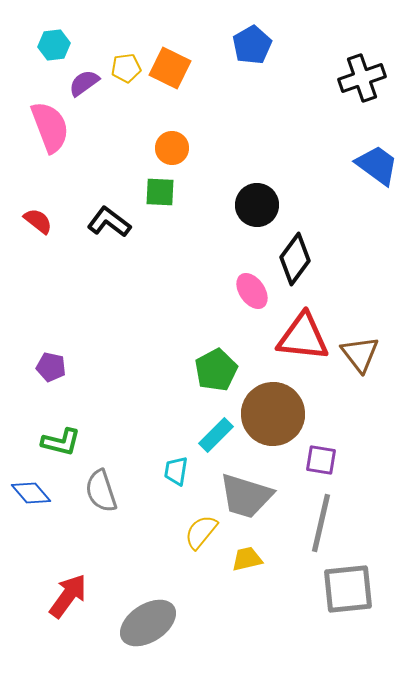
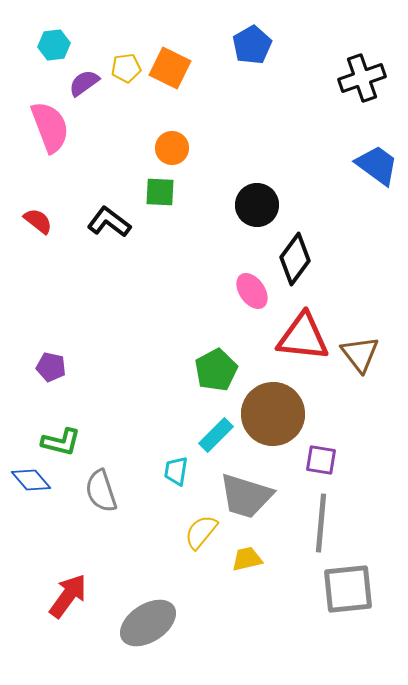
blue diamond: moved 13 px up
gray line: rotated 8 degrees counterclockwise
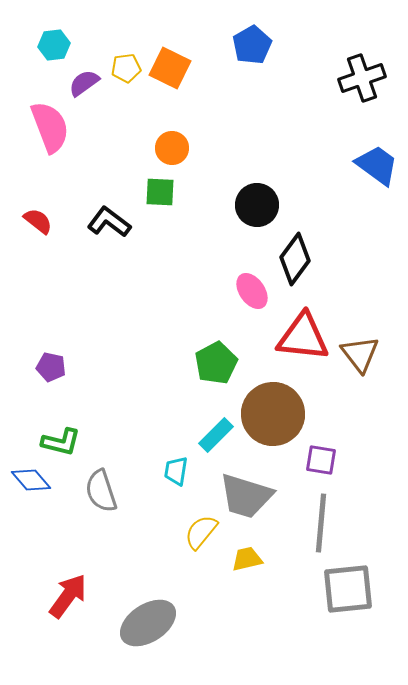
green pentagon: moved 7 px up
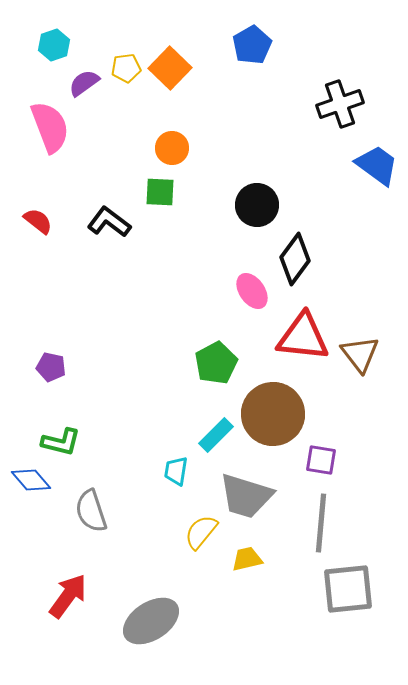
cyan hexagon: rotated 12 degrees counterclockwise
orange square: rotated 18 degrees clockwise
black cross: moved 22 px left, 26 px down
gray semicircle: moved 10 px left, 20 px down
gray ellipse: moved 3 px right, 2 px up
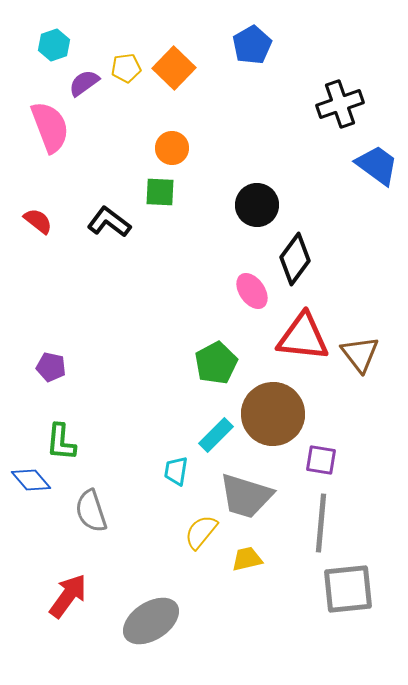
orange square: moved 4 px right
green L-shape: rotated 81 degrees clockwise
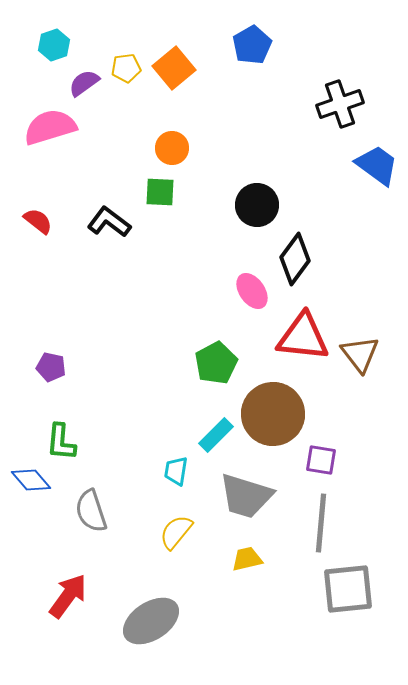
orange square: rotated 6 degrees clockwise
pink semicircle: rotated 86 degrees counterclockwise
yellow semicircle: moved 25 px left
